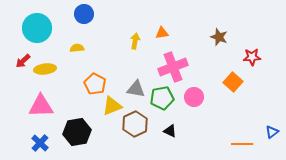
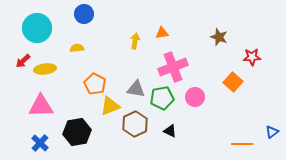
pink circle: moved 1 px right
yellow triangle: moved 2 px left
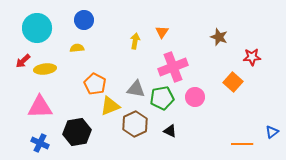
blue circle: moved 6 px down
orange triangle: moved 1 px up; rotated 48 degrees counterclockwise
pink triangle: moved 1 px left, 1 px down
blue cross: rotated 18 degrees counterclockwise
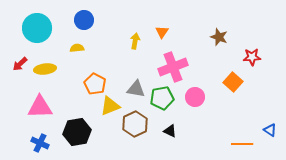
red arrow: moved 3 px left, 3 px down
blue triangle: moved 2 px left, 2 px up; rotated 48 degrees counterclockwise
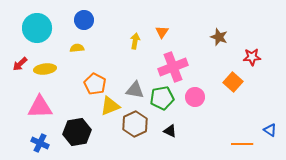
gray triangle: moved 1 px left, 1 px down
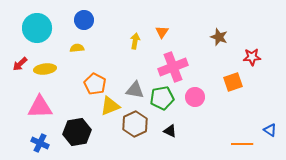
orange square: rotated 30 degrees clockwise
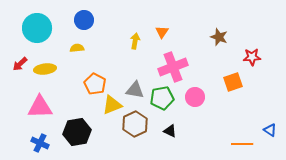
yellow triangle: moved 2 px right, 1 px up
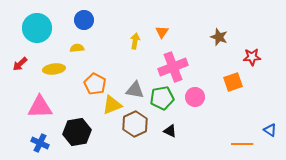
yellow ellipse: moved 9 px right
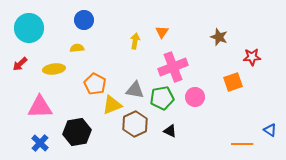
cyan circle: moved 8 px left
blue cross: rotated 18 degrees clockwise
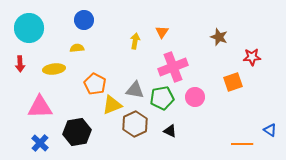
red arrow: rotated 49 degrees counterclockwise
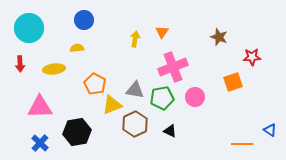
yellow arrow: moved 2 px up
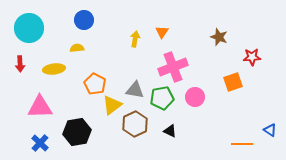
yellow triangle: rotated 15 degrees counterclockwise
